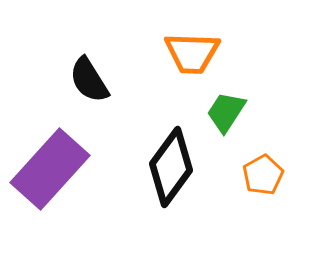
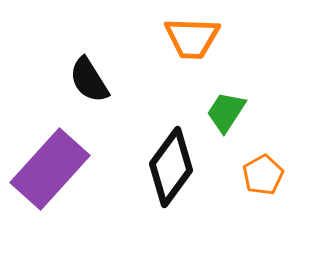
orange trapezoid: moved 15 px up
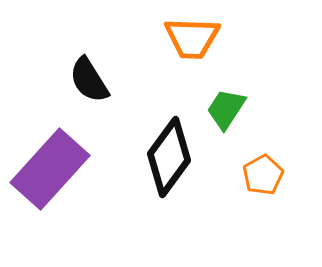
green trapezoid: moved 3 px up
black diamond: moved 2 px left, 10 px up
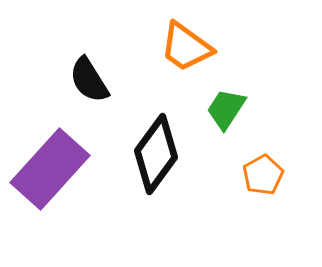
orange trapezoid: moved 6 px left, 9 px down; rotated 34 degrees clockwise
black diamond: moved 13 px left, 3 px up
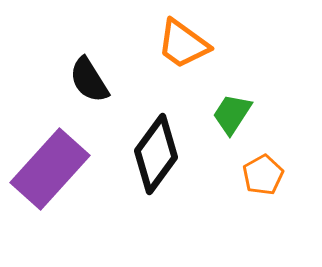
orange trapezoid: moved 3 px left, 3 px up
green trapezoid: moved 6 px right, 5 px down
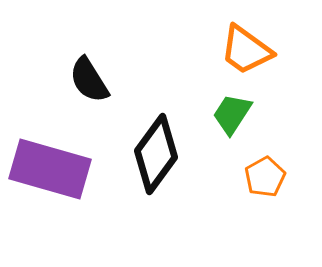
orange trapezoid: moved 63 px right, 6 px down
purple rectangle: rotated 64 degrees clockwise
orange pentagon: moved 2 px right, 2 px down
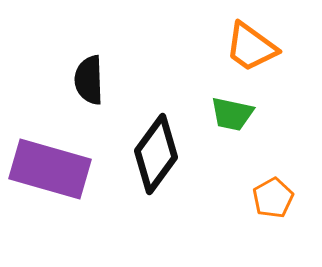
orange trapezoid: moved 5 px right, 3 px up
black semicircle: rotated 30 degrees clockwise
green trapezoid: rotated 111 degrees counterclockwise
orange pentagon: moved 8 px right, 21 px down
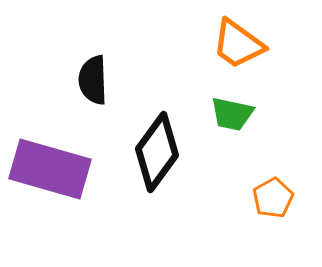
orange trapezoid: moved 13 px left, 3 px up
black semicircle: moved 4 px right
black diamond: moved 1 px right, 2 px up
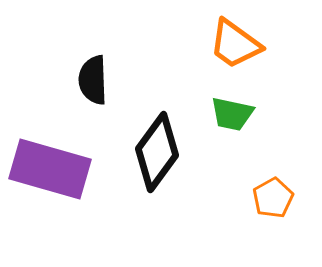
orange trapezoid: moved 3 px left
